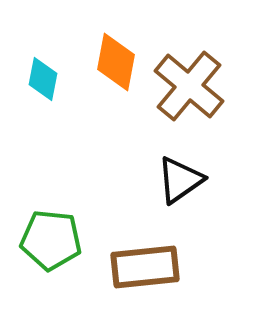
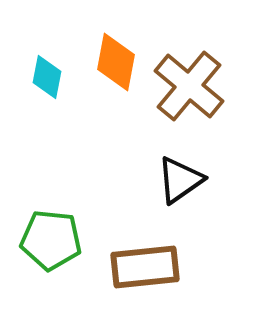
cyan diamond: moved 4 px right, 2 px up
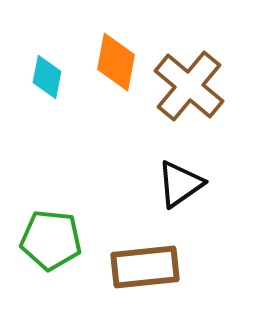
black triangle: moved 4 px down
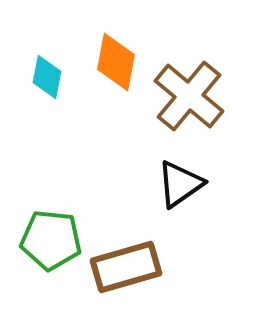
brown cross: moved 10 px down
brown rectangle: moved 19 px left; rotated 10 degrees counterclockwise
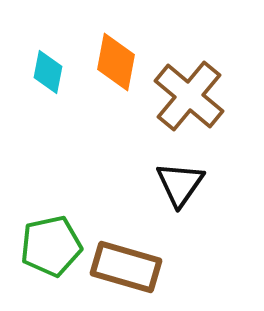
cyan diamond: moved 1 px right, 5 px up
black triangle: rotated 20 degrees counterclockwise
green pentagon: moved 6 px down; rotated 18 degrees counterclockwise
brown rectangle: rotated 32 degrees clockwise
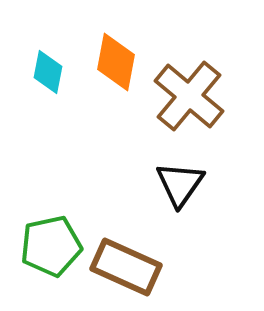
brown rectangle: rotated 8 degrees clockwise
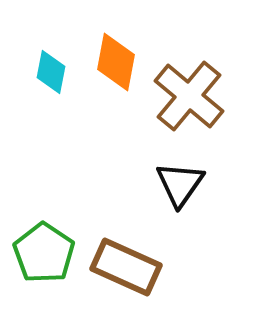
cyan diamond: moved 3 px right
green pentagon: moved 7 px left, 7 px down; rotated 26 degrees counterclockwise
